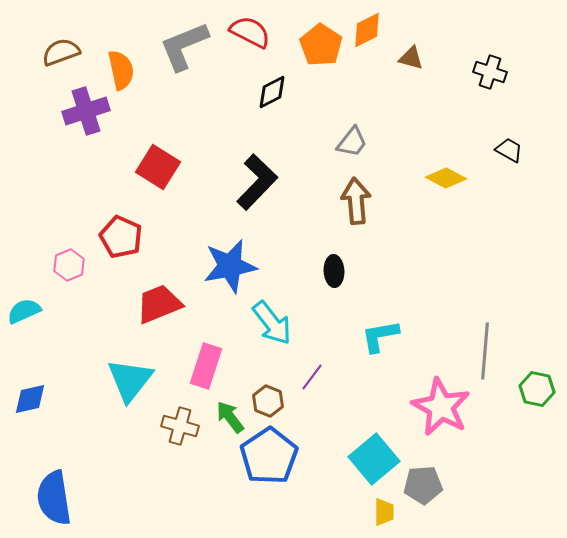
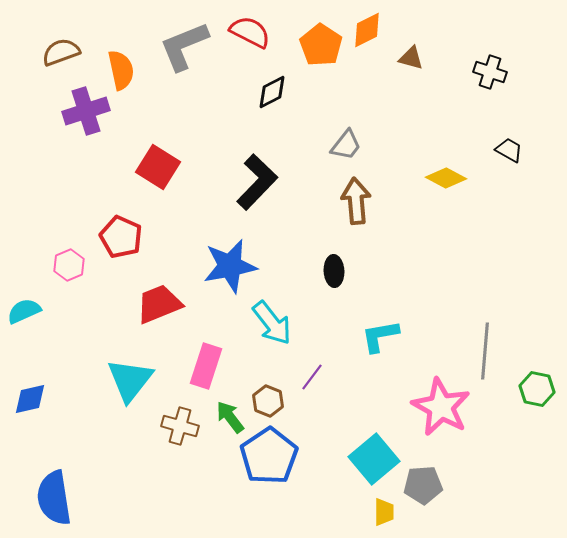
gray trapezoid: moved 6 px left, 3 px down
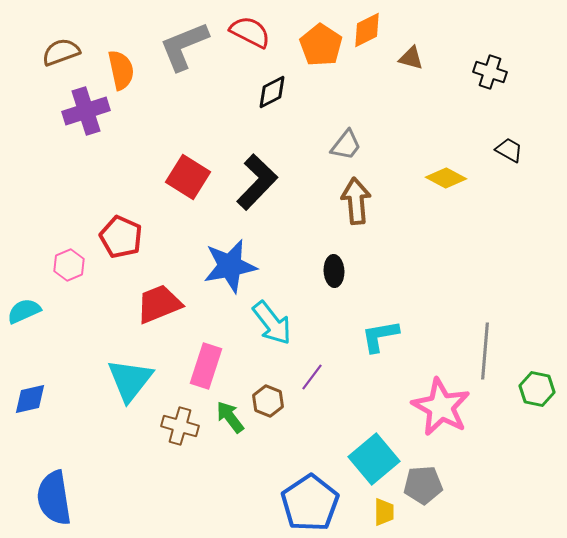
red square: moved 30 px right, 10 px down
blue pentagon: moved 41 px right, 47 px down
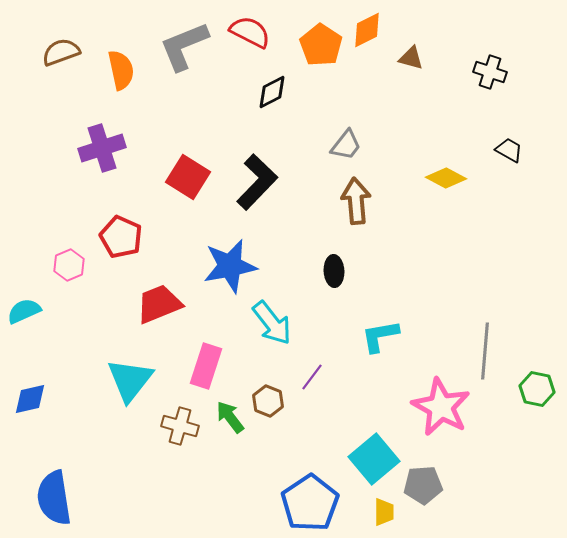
purple cross: moved 16 px right, 37 px down
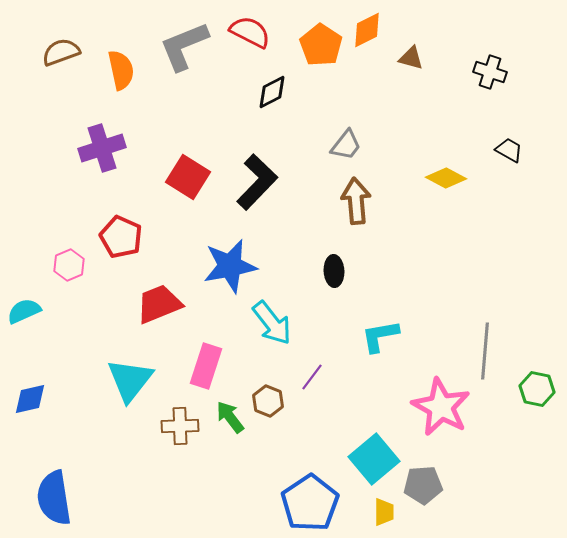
brown cross: rotated 18 degrees counterclockwise
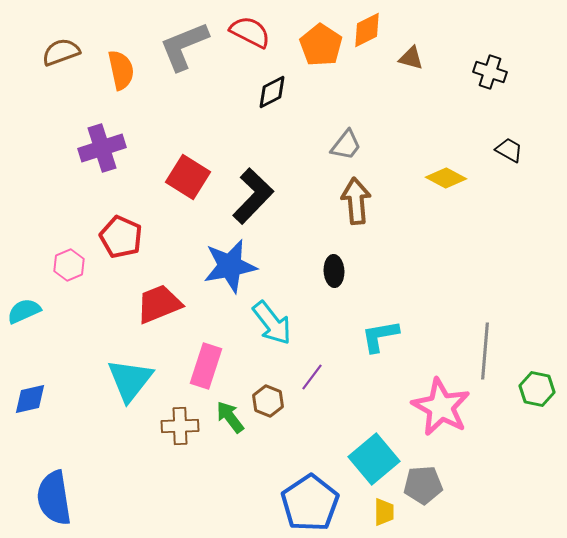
black L-shape: moved 4 px left, 14 px down
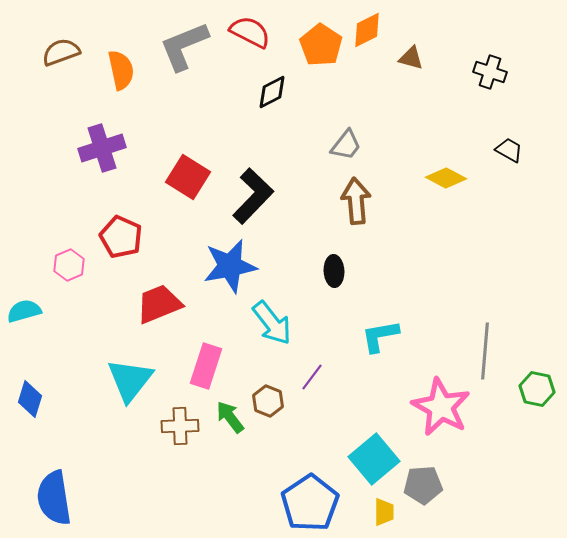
cyan semicircle: rotated 8 degrees clockwise
blue diamond: rotated 60 degrees counterclockwise
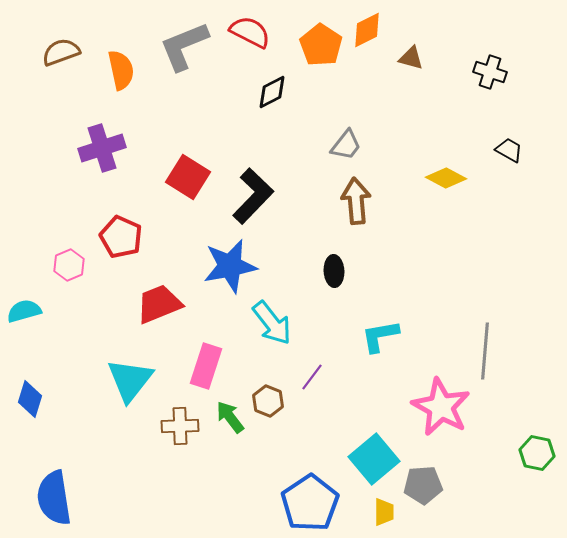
green hexagon: moved 64 px down
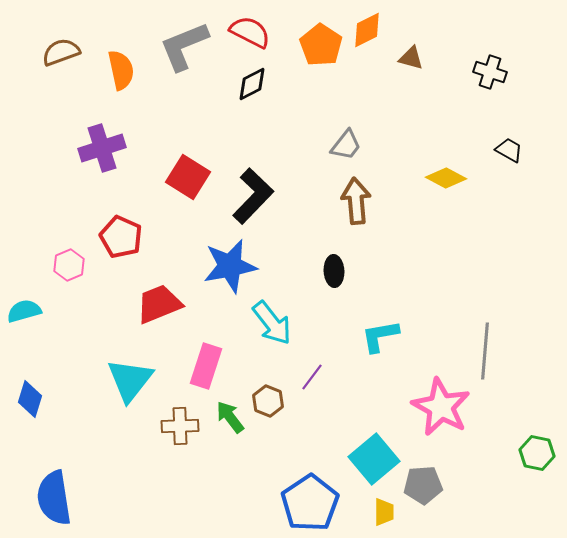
black diamond: moved 20 px left, 8 px up
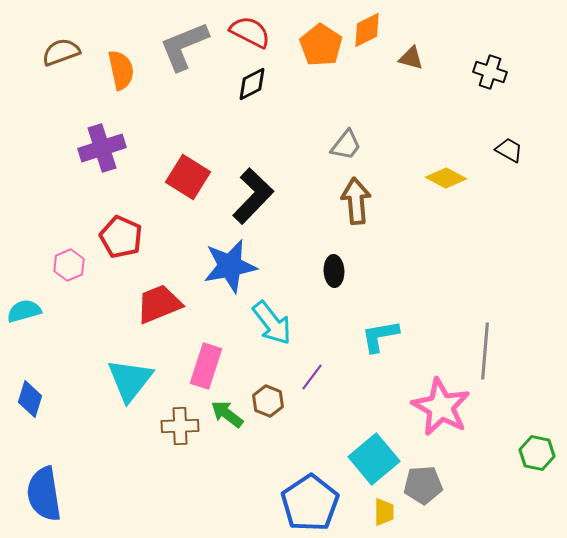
green arrow: moved 3 px left, 3 px up; rotated 16 degrees counterclockwise
blue semicircle: moved 10 px left, 4 px up
